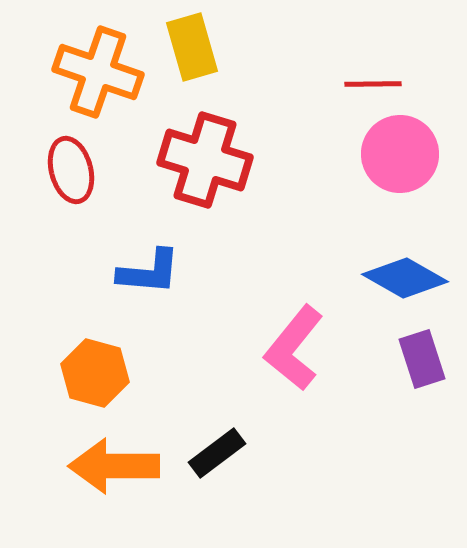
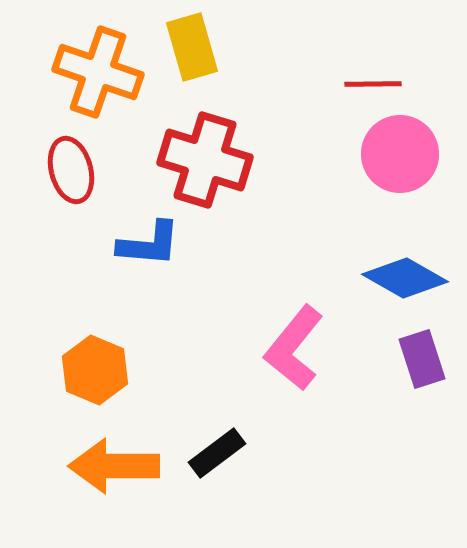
blue L-shape: moved 28 px up
orange hexagon: moved 3 px up; rotated 8 degrees clockwise
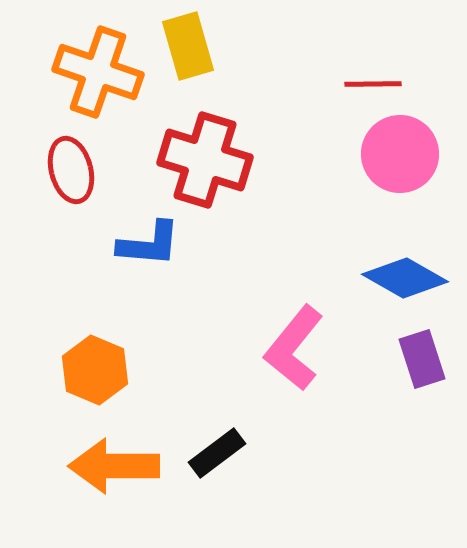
yellow rectangle: moved 4 px left, 1 px up
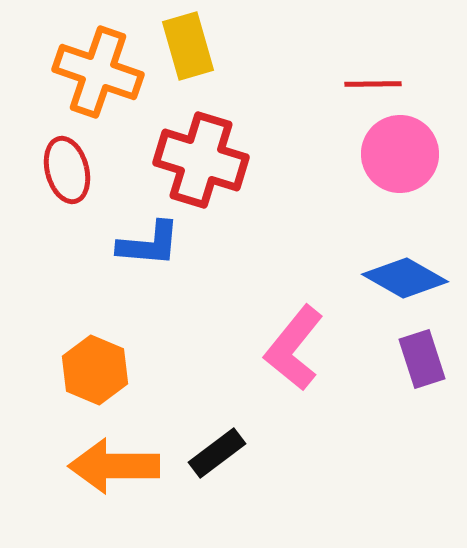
red cross: moved 4 px left
red ellipse: moved 4 px left
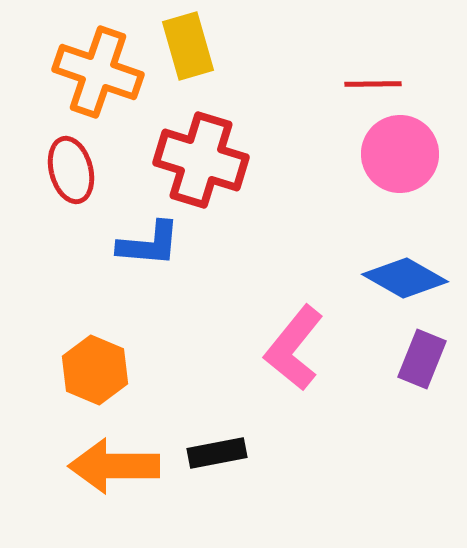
red ellipse: moved 4 px right
purple rectangle: rotated 40 degrees clockwise
black rectangle: rotated 26 degrees clockwise
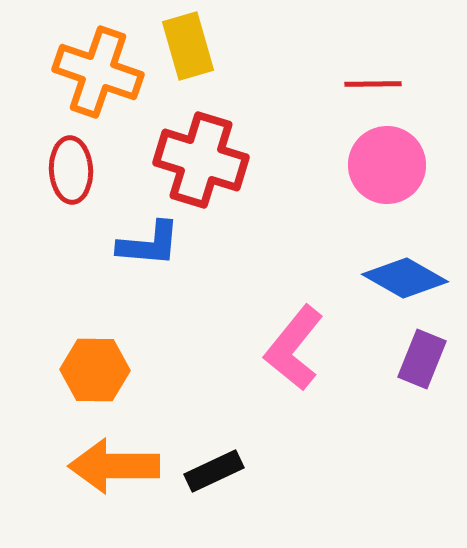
pink circle: moved 13 px left, 11 px down
red ellipse: rotated 12 degrees clockwise
orange hexagon: rotated 22 degrees counterclockwise
black rectangle: moved 3 px left, 18 px down; rotated 14 degrees counterclockwise
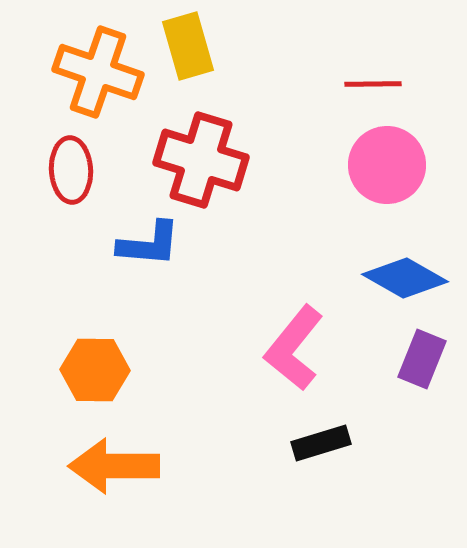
black rectangle: moved 107 px right, 28 px up; rotated 8 degrees clockwise
